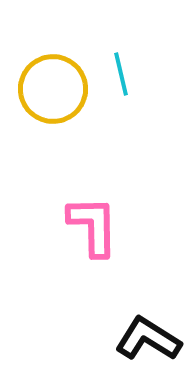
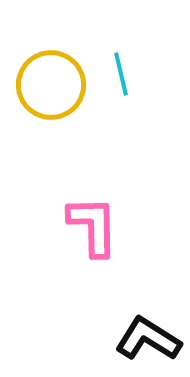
yellow circle: moved 2 px left, 4 px up
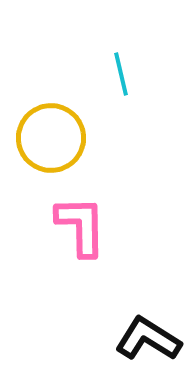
yellow circle: moved 53 px down
pink L-shape: moved 12 px left
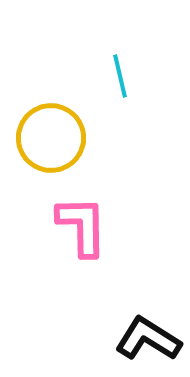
cyan line: moved 1 px left, 2 px down
pink L-shape: moved 1 px right
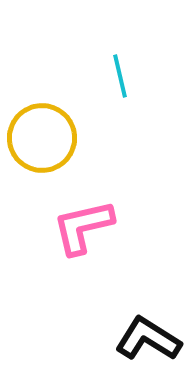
yellow circle: moved 9 px left
pink L-shape: moved 1 px right, 1 px down; rotated 102 degrees counterclockwise
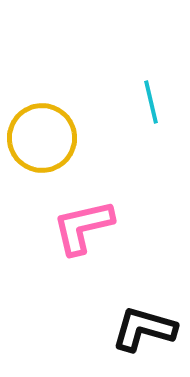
cyan line: moved 31 px right, 26 px down
black L-shape: moved 4 px left, 10 px up; rotated 16 degrees counterclockwise
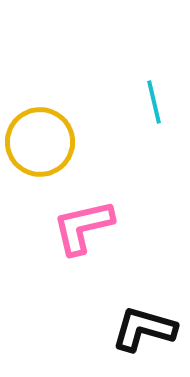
cyan line: moved 3 px right
yellow circle: moved 2 px left, 4 px down
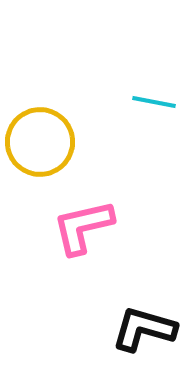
cyan line: rotated 66 degrees counterclockwise
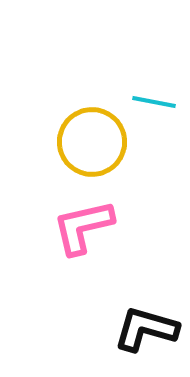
yellow circle: moved 52 px right
black L-shape: moved 2 px right
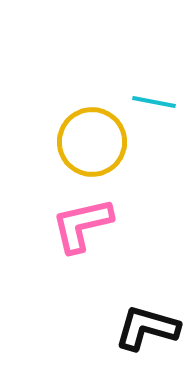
pink L-shape: moved 1 px left, 2 px up
black L-shape: moved 1 px right, 1 px up
